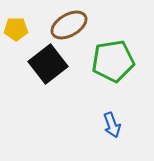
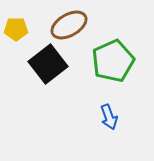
green pentagon: rotated 15 degrees counterclockwise
blue arrow: moved 3 px left, 8 px up
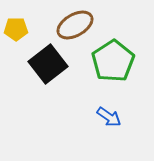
brown ellipse: moved 6 px right
green pentagon: rotated 9 degrees counterclockwise
blue arrow: rotated 35 degrees counterclockwise
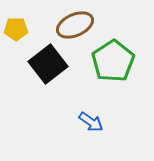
brown ellipse: rotated 6 degrees clockwise
blue arrow: moved 18 px left, 5 px down
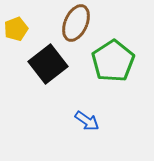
brown ellipse: moved 1 px right, 2 px up; rotated 42 degrees counterclockwise
yellow pentagon: rotated 20 degrees counterclockwise
blue arrow: moved 4 px left, 1 px up
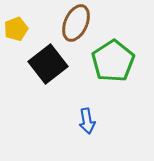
blue arrow: rotated 45 degrees clockwise
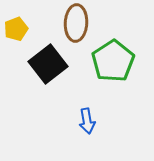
brown ellipse: rotated 21 degrees counterclockwise
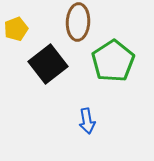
brown ellipse: moved 2 px right, 1 px up
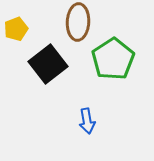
green pentagon: moved 2 px up
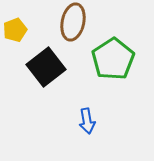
brown ellipse: moved 5 px left; rotated 9 degrees clockwise
yellow pentagon: moved 1 px left, 1 px down
black square: moved 2 px left, 3 px down
